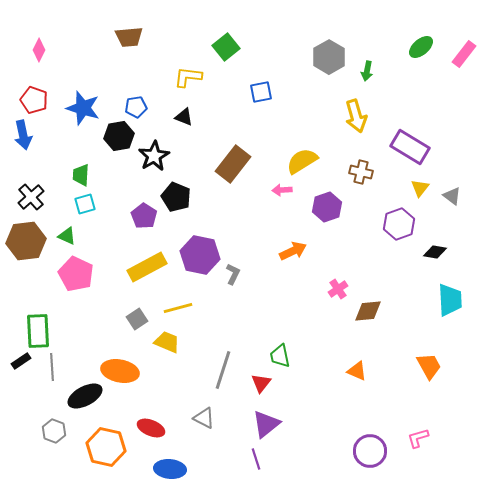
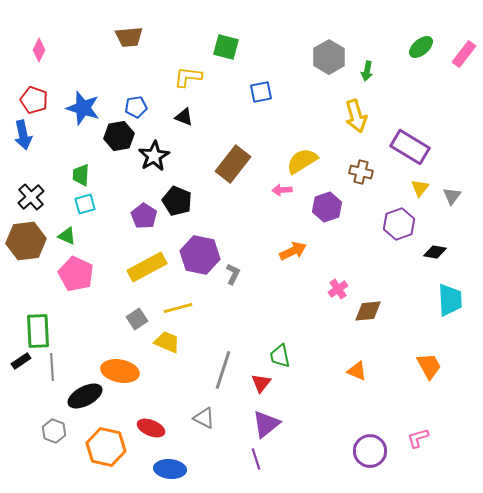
green square at (226, 47): rotated 36 degrees counterclockwise
gray triangle at (452, 196): rotated 30 degrees clockwise
black pentagon at (176, 197): moved 1 px right, 4 px down
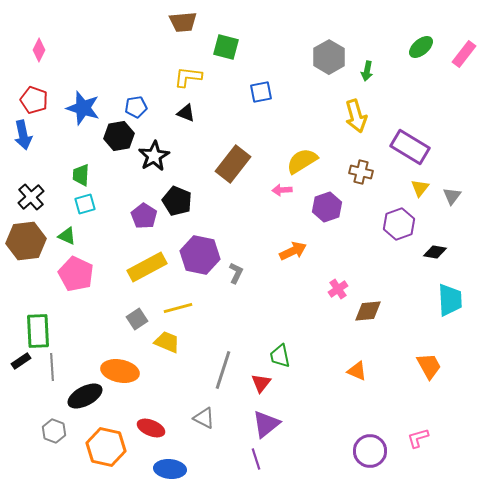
brown trapezoid at (129, 37): moved 54 px right, 15 px up
black triangle at (184, 117): moved 2 px right, 4 px up
gray L-shape at (233, 274): moved 3 px right, 1 px up
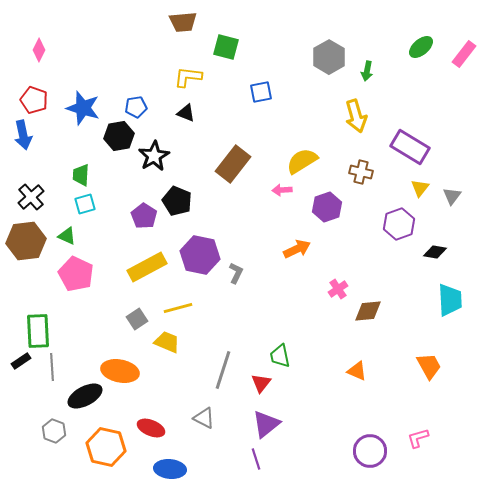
orange arrow at (293, 251): moved 4 px right, 2 px up
